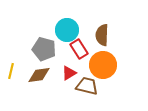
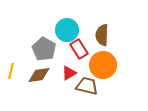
gray pentagon: rotated 15 degrees clockwise
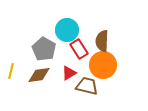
brown semicircle: moved 6 px down
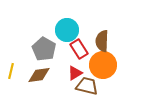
red triangle: moved 6 px right
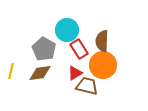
brown diamond: moved 1 px right, 2 px up
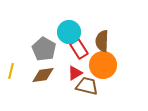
cyan circle: moved 2 px right, 2 px down
brown diamond: moved 3 px right, 2 px down
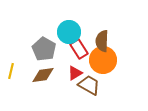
orange circle: moved 5 px up
brown trapezoid: moved 2 px right, 1 px up; rotated 15 degrees clockwise
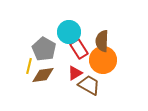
yellow line: moved 18 px right, 5 px up
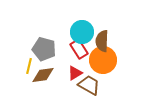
cyan circle: moved 13 px right
gray pentagon: rotated 15 degrees counterclockwise
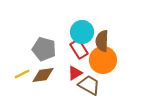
yellow line: moved 7 px left, 8 px down; rotated 49 degrees clockwise
